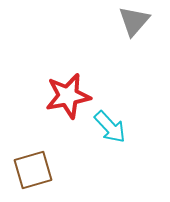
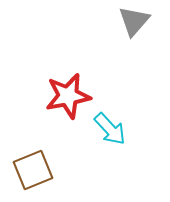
cyan arrow: moved 2 px down
brown square: rotated 6 degrees counterclockwise
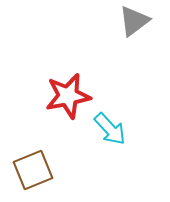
gray triangle: rotated 12 degrees clockwise
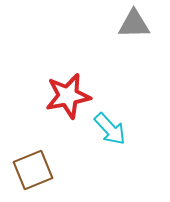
gray triangle: moved 3 px down; rotated 36 degrees clockwise
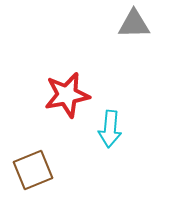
red star: moved 1 px left, 1 px up
cyan arrow: rotated 48 degrees clockwise
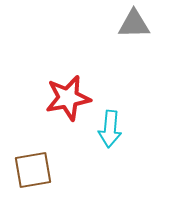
red star: moved 1 px right, 3 px down
brown square: rotated 12 degrees clockwise
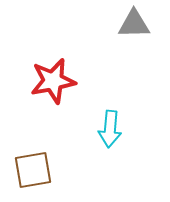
red star: moved 15 px left, 17 px up
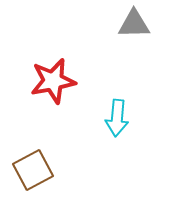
cyan arrow: moved 7 px right, 11 px up
brown square: rotated 18 degrees counterclockwise
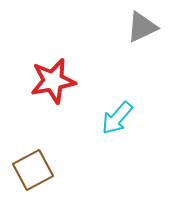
gray triangle: moved 8 px right, 3 px down; rotated 24 degrees counterclockwise
cyan arrow: rotated 36 degrees clockwise
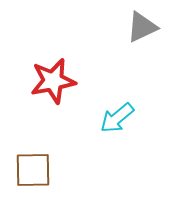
cyan arrow: rotated 9 degrees clockwise
brown square: rotated 27 degrees clockwise
